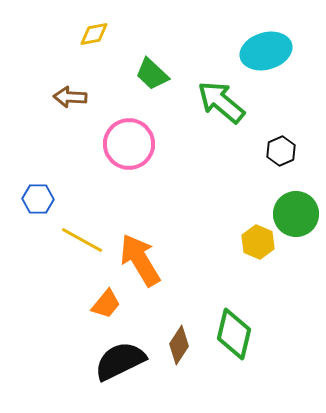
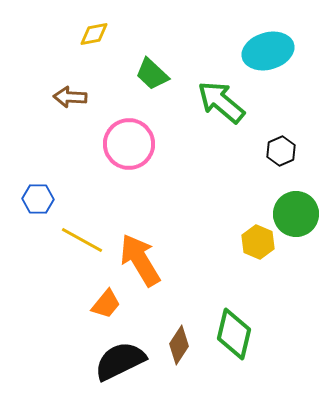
cyan ellipse: moved 2 px right
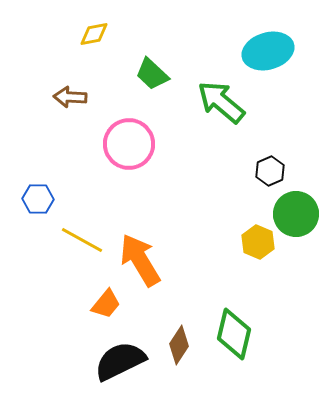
black hexagon: moved 11 px left, 20 px down
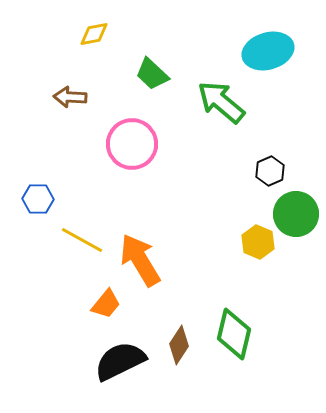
pink circle: moved 3 px right
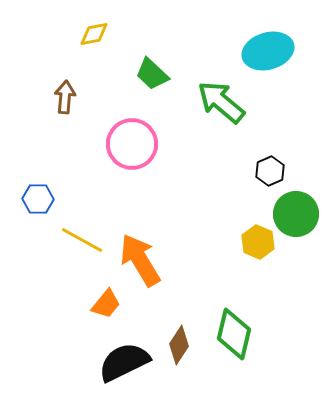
brown arrow: moved 5 px left; rotated 92 degrees clockwise
black semicircle: moved 4 px right, 1 px down
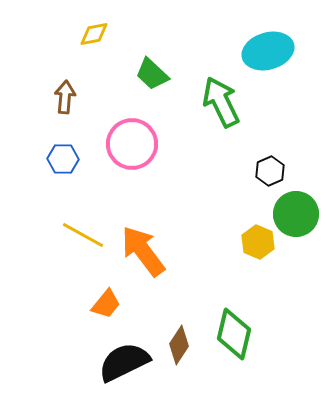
green arrow: rotated 24 degrees clockwise
blue hexagon: moved 25 px right, 40 px up
yellow line: moved 1 px right, 5 px up
orange arrow: moved 3 px right, 9 px up; rotated 6 degrees counterclockwise
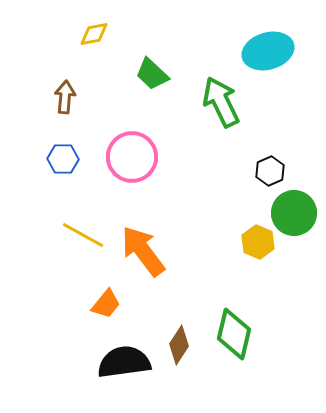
pink circle: moved 13 px down
green circle: moved 2 px left, 1 px up
black semicircle: rotated 18 degrees clockwise
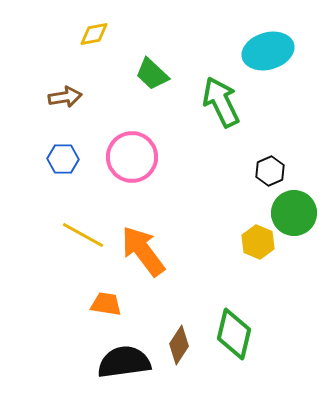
brown arrow: rotated 76 degrees clockwise
orange trapezoid: rotated 120 degrees counterclockwise
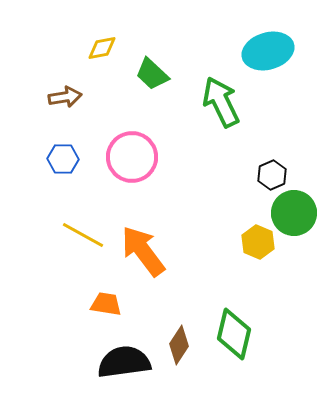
yellow diamond: moved 8 px right, 14 px down
black hexagon: moved 2 px right, 4 px down
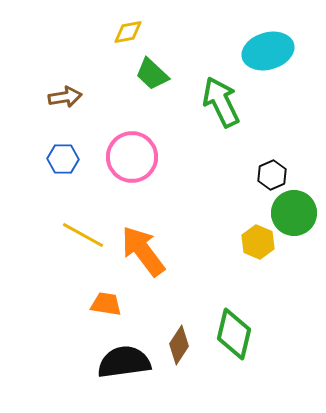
yellow diamond: moved 26 px right, 16 px up
